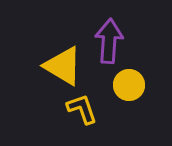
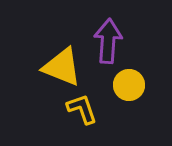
purple arrow: moved 1 px left
yellow triangle: moved 1 px left, 1 px down; rotated 9 degrees counterclockwise
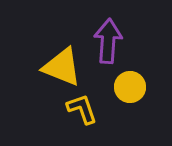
yellow circle: moved 1 px right, 2 px down
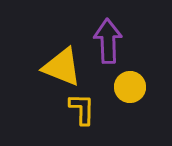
purple arrow: rotated 6 degrees counterclockwise
yellow L-shape: rotated 20 degrees clockwise
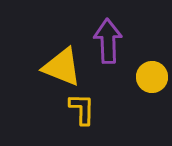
yellow circle: moved 22 px right, 10 px up
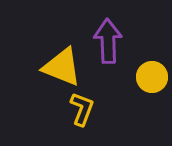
yellow L-shape: rotated 20 degrees clockwise
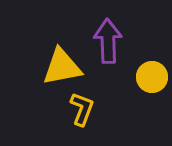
yellow triangle: rotated 33 degrees counterclockwise
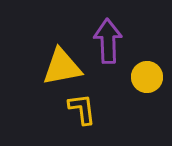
yellow circle: moved 5 px left
yellow L-shape: rotated 28 degrees counterclockwise
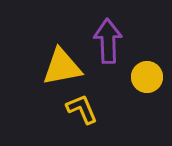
yellow L-shape: rotated 16 degrees counterclockwise
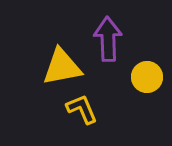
purple arrow: moved 2 px up
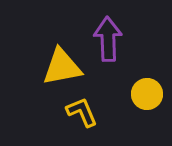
yellow circle: moved 17 px down
yellow L-shape: moved 3 px down
